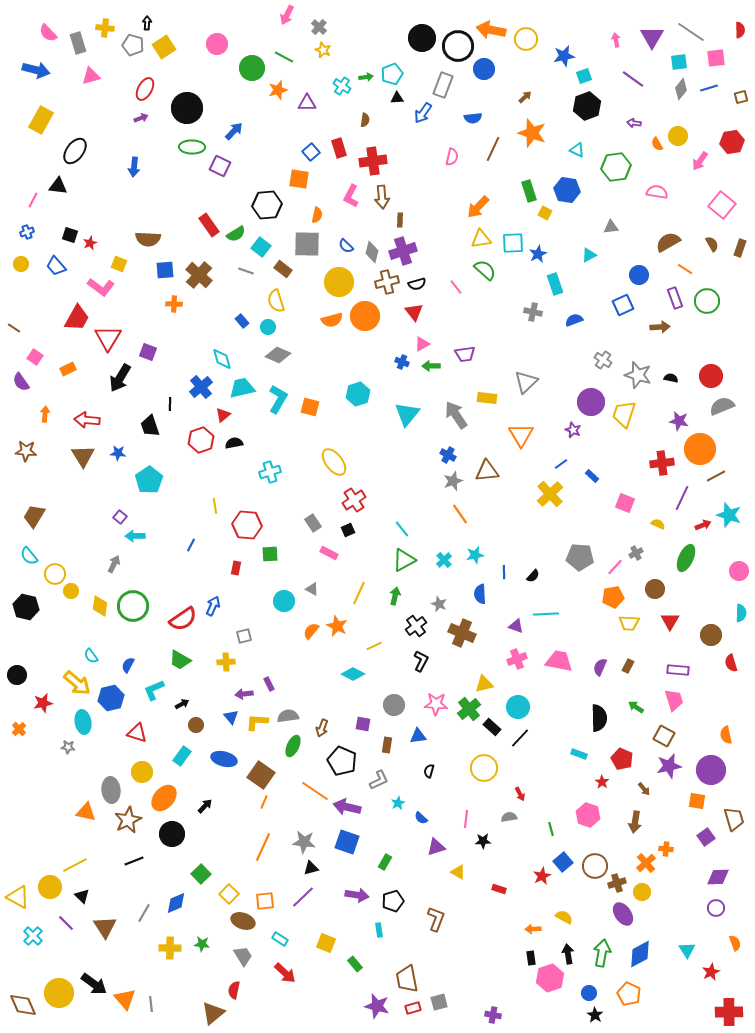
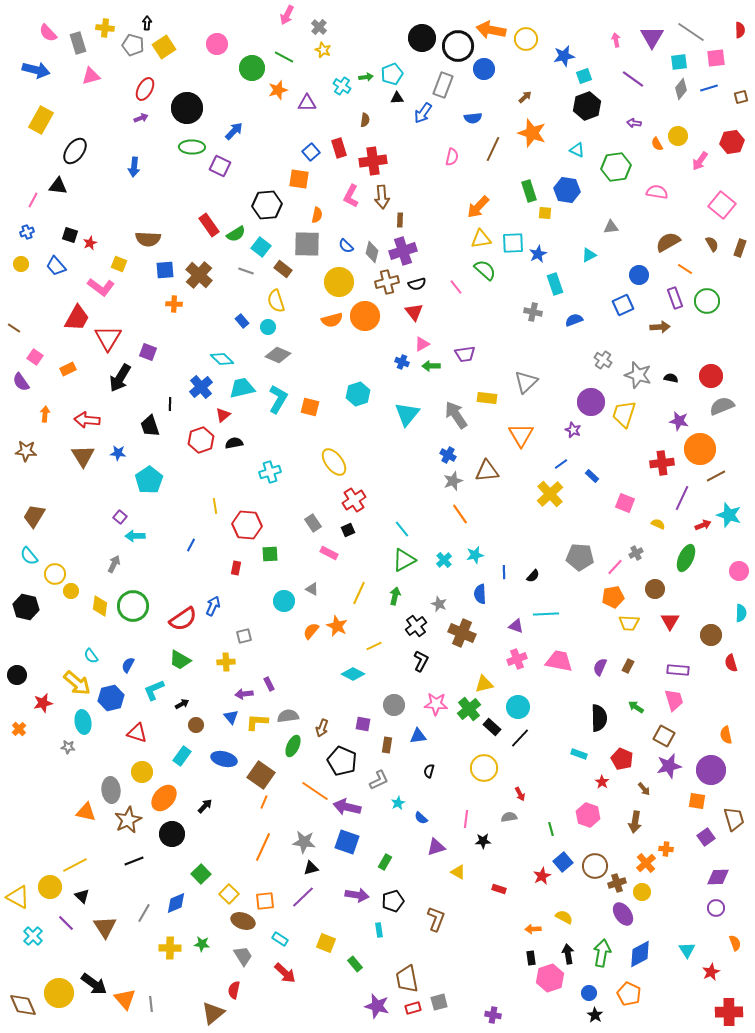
yellow square at (545, 213): rotated 24 degrees counterclockwise
cyan diamond at (222, 359): rotated 30 degrees counterclockwise
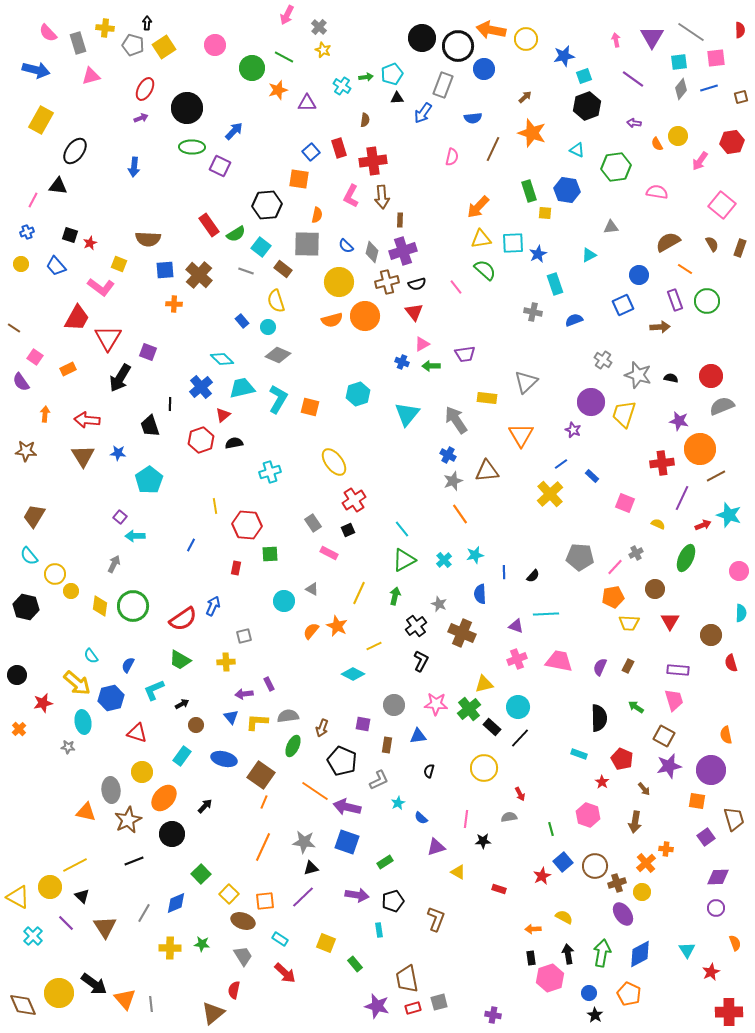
pink circle at (217, 44): moved 2 px left, 1 px down
purple rectangle at (675, 298): moved 2 px down
gray arrow at (456, 415): moved 5 px down
green rectangle at (385, 862): rotated 28 degrees clockwise
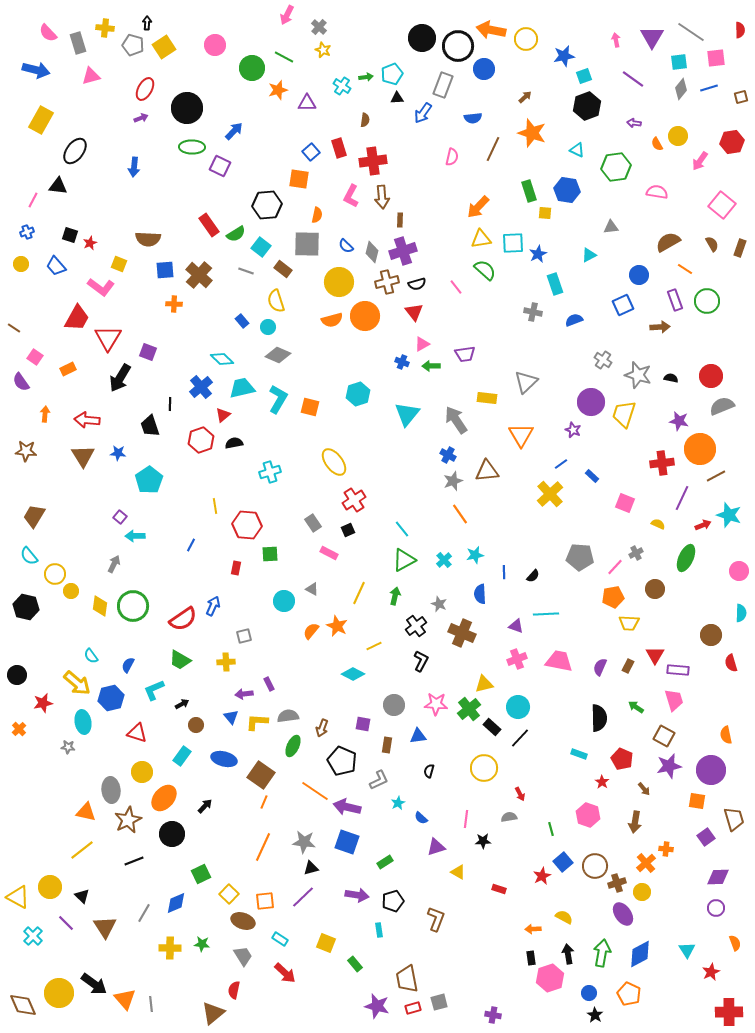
red triangle at (670, 621): moved 15 px left, 34 px down
yellow line at (75, 865): moved 7 px right, 15 px up; rotated 10 degrees counterclockwise
green square at (201, 874): rotated 18 degrees clockwise
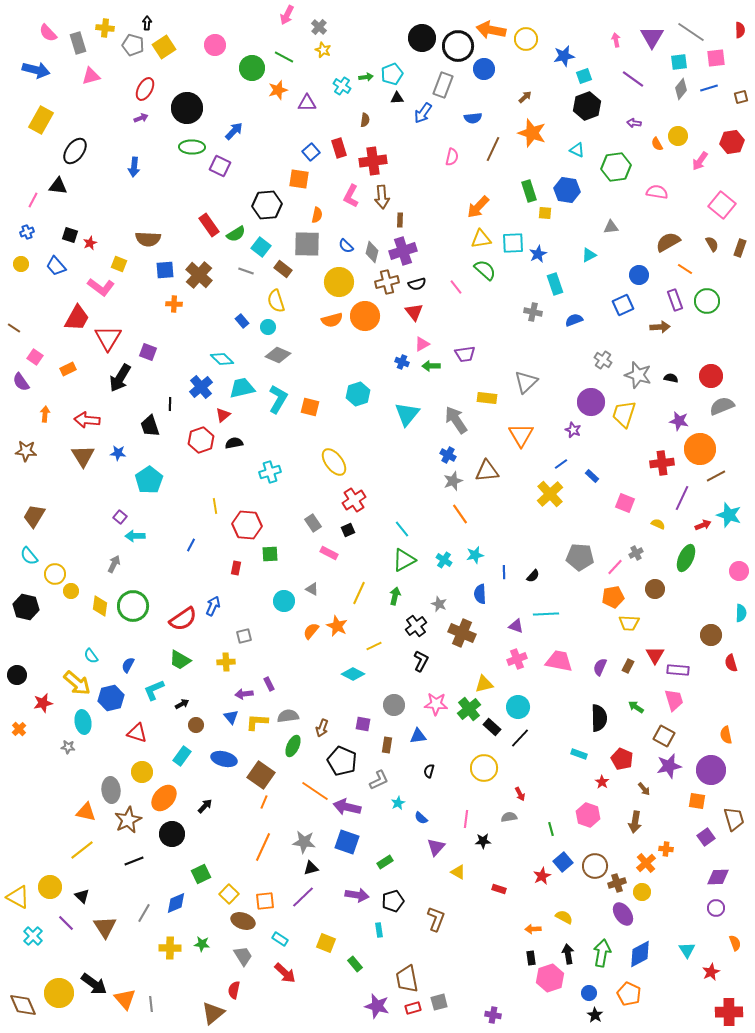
cyan cross at (444, 560): rotated 14 degrees counterclockwise
purple triangle at (436, 847): rotated 30 degrees counterclockwise
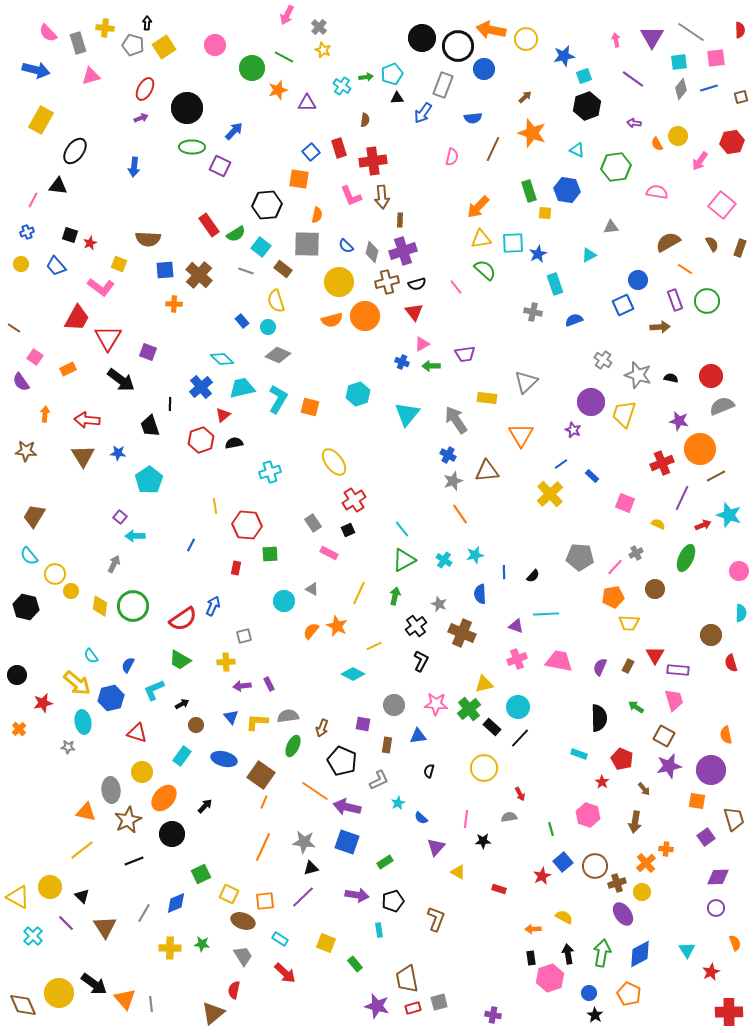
pink L-shape at (351, 196): rotated 50 degrees counterclockwise
blue circle at (639, 275): moved 1 px left, 5 px down
black arrow at (120, 378): moved 1 px right, 2 px down; rotated 84 degrees counterclockwise
red cross at (662, 463): rotated 15 degrees counterclockwise
purple arrow at (244, 694): moved 2 px left, 8 px up
yellow square at (229, 894): rotated 18 degrees counterclockwise
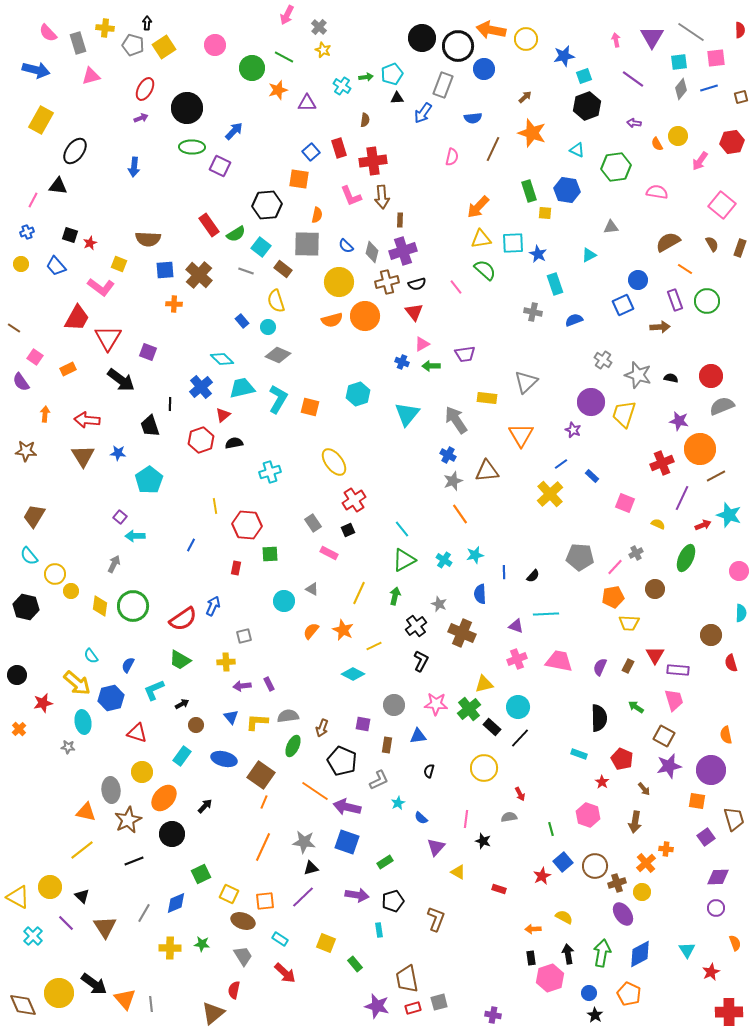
blue star at (538, 254): rotated 18 degrees counterclockwise
orange star at (337, 626): moved 6 px right, 4 px down
black star at (483, 841): rotated 21 degrees clockwise
